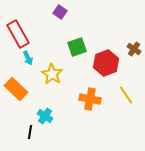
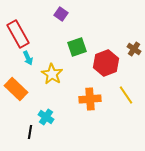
purple square: moved 1 px right, 2 px down
orange cross: rotated 15 degrees counterclockwise
cyan cross: moved 1 px right, 1 px down
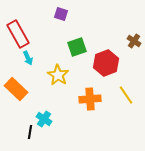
purple square: rotated 16 degrees counterclockwise
brown cross: moved 8 px up
yellow star: moved 6 px right, 1 px down
cyan cross: moved 2 px left, 2 px down
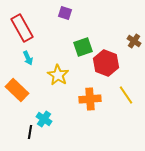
purple square: moved 4 px right, 1 px up
red rectangle: moved 4 px right, 6 px up
green square: moved 6 px right
red hexagon: rotated 20 degrees counterclockwise
orange rectangle: moved 1 px right, 1 px down
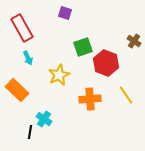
yellow star: moved 1 px right; rotated 15 degrees clockwise
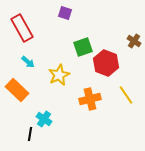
cyan arrow: moved 4 px down; rotated 24 degrees counterclockwise
orange cross: rotated 10 degrees counterclockwise
black line: moved 2 px down
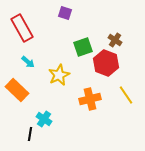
brown cross: moved 19 px left, 1 px up
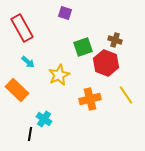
brown cross: rotated 16 degrees counterclockwise
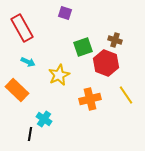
cyan arrow: rotated 16 degrees counterclockwise
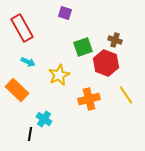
orange cross: moved 1 px left
